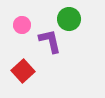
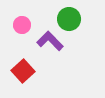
purple L-shape: rotated 32 degrees counterclockwise
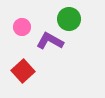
pink circle: moved 2 px down
purple L-shape: rotated 16 degrees counterclockwise
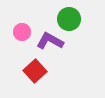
pink circle: moved 5 px down
red square: moved 12 px right
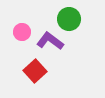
purple L-shape: rotated 8 degrees clockwise
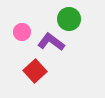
purple L-shape: moved 1 px right, 1 px down
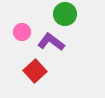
green circle: moved 4 px left, 5 px up
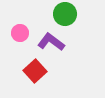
pink circle: moved 2 px left, 1 px down
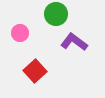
green circle: moved 9 px left
purple L-shape: moved 23 px right
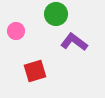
pink circle: moved 4 px left, 2 px up
red square: rotated 25 degrees clockwise
